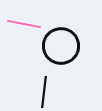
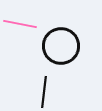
pink line: moved 4 px left
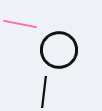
black circle: moved 2 px left, 4 px down
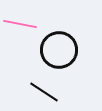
black line: rotated 64 degrees counterclockwise
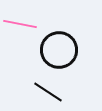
black line: moved 4 px right
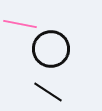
black circle: moved 8 px left, 1 px up
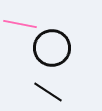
black circle: moved 1 px right, 1 px up
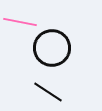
pink line: moved 2 px up
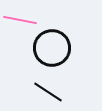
pink line: moved 2 px up
